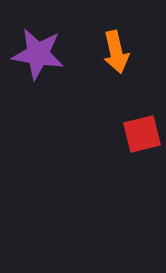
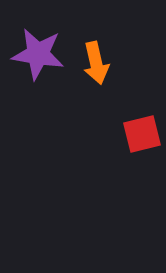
orange arrow: moved 20 px left, 11 px down
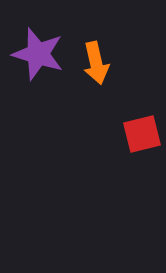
purple star: rotated 8 degrees clockwise
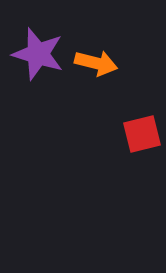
orange arrow: rotated 63 degrees counterclockwise
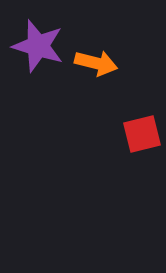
purple star: moved 8 px up
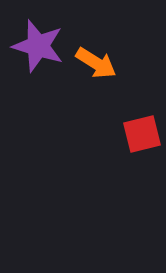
orange arrow: rotated 18 degrees clockwise
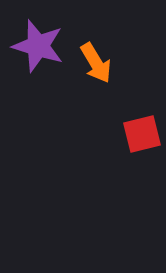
orange arrow: rotated 27 degrees clockwise
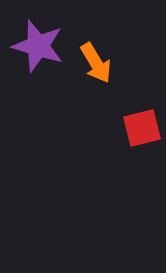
red square: moved 6 px up
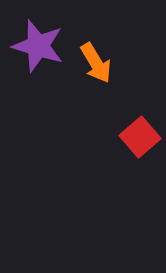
red square: moved 2 px left, 9 px down; rotated 27 degrees counterclockwise
